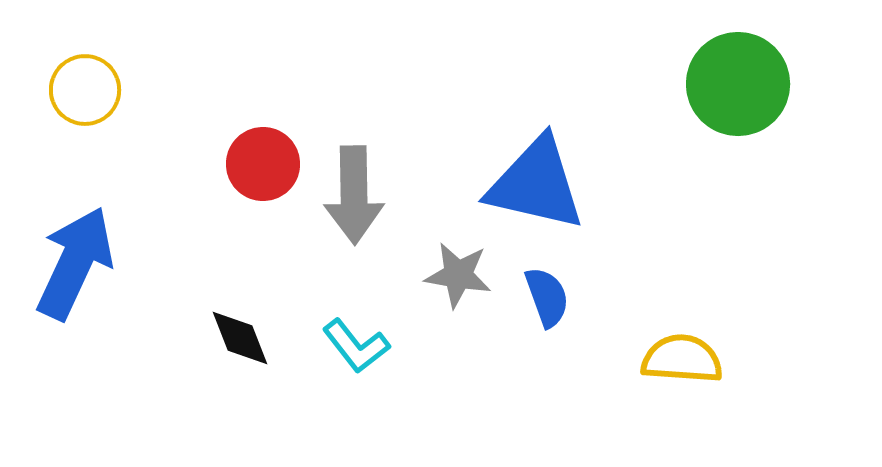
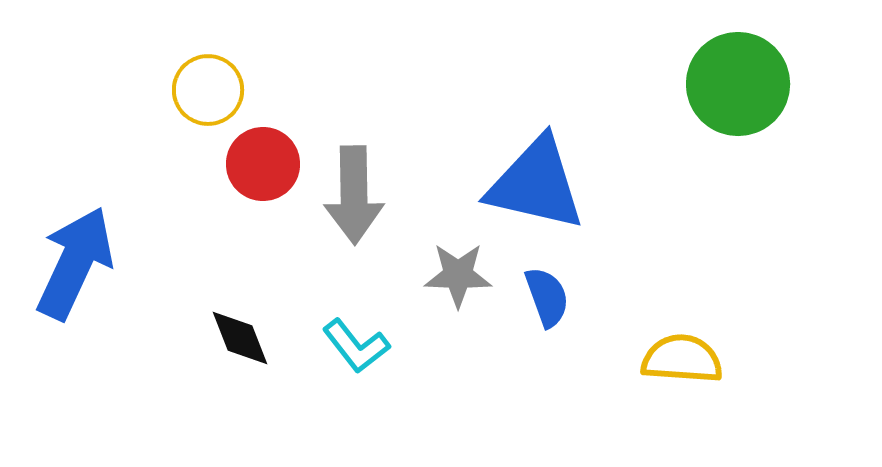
yellow circle: moved 123 px right
gray star: rotated 8 degrees counterclockwise
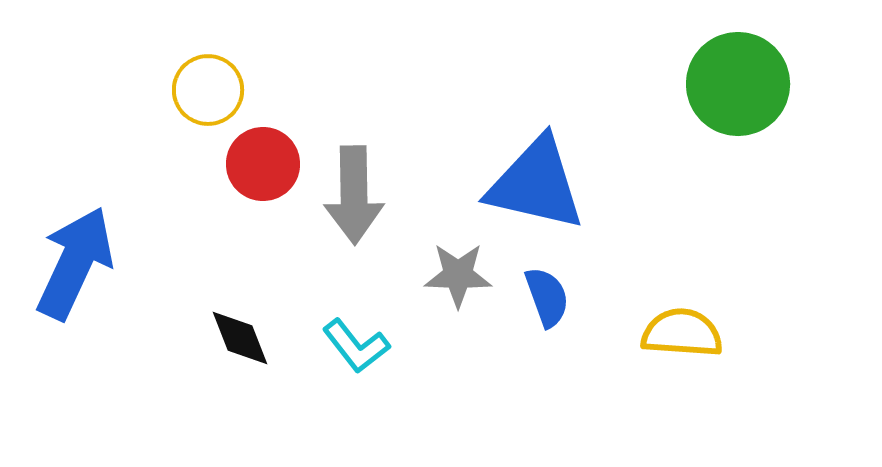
yellow semicircle: moved 26 px up
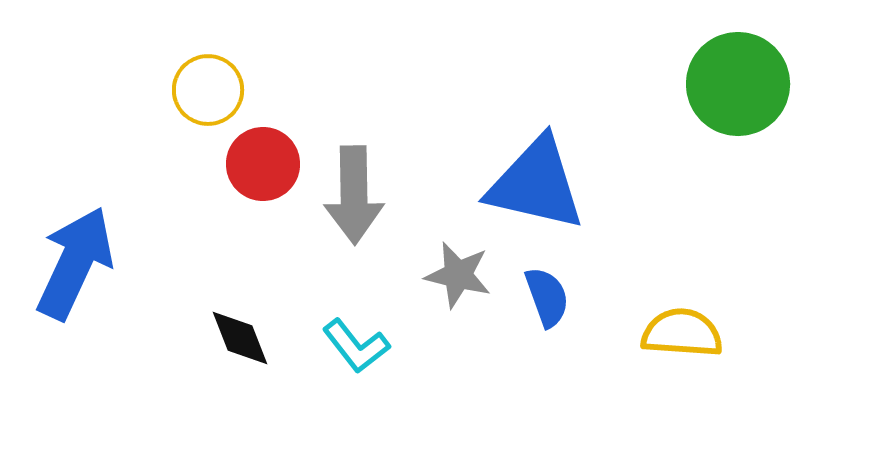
gray star: rotated 12 degrees clockwise
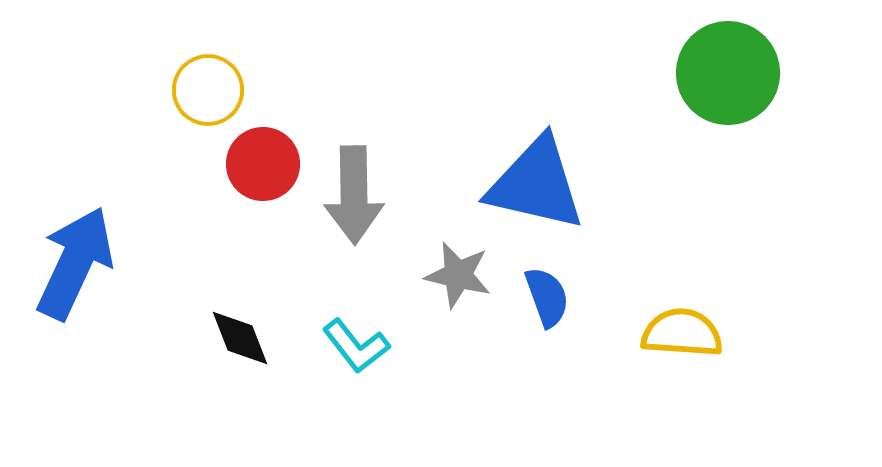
green circle: moved 10 px left, 11 px up
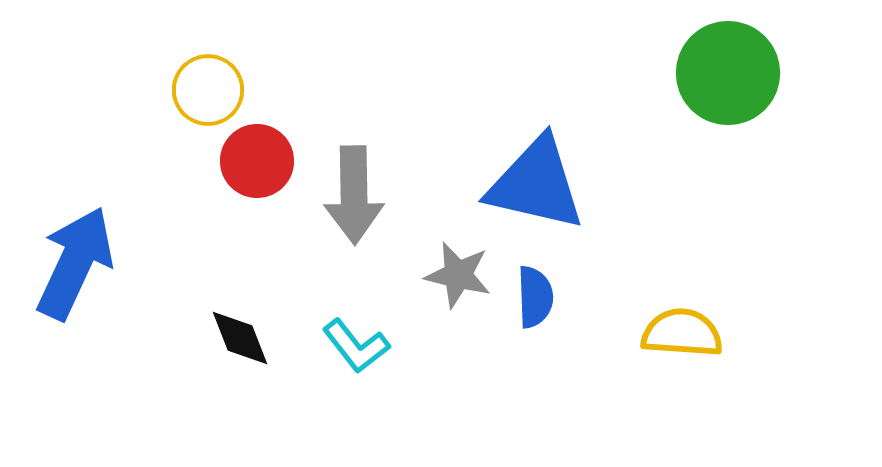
red circle: moved 6 px left, 3 px up
blue semicircle: moved 12 px left; rotated 18 degrees clockwise
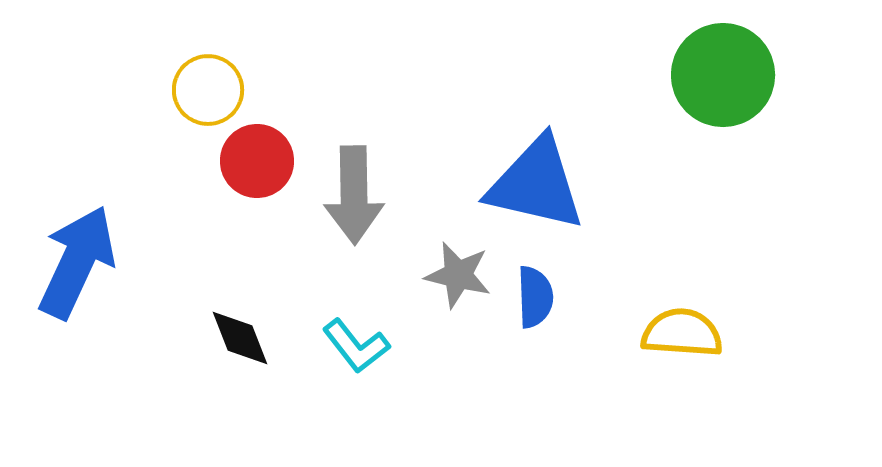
green circle: moved 5 px left, 2 px down
blue arrow: moved 2 px right, 1 px up
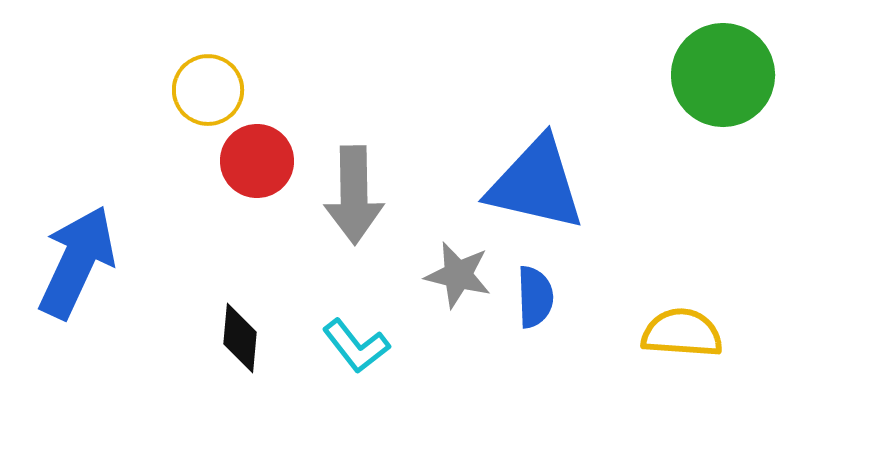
black diamond: rotated 26 degrees clockwise
